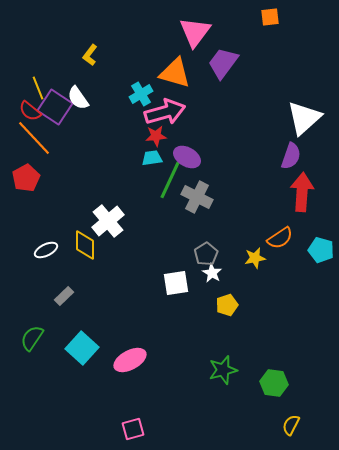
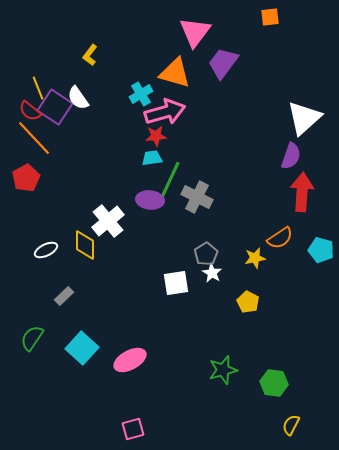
purple ellipse: moved 37 px left, 43 px down; rotated 24 degrees counterclockwise
yellow pentagon: moved 21 px right, 3 px up; rotated 25 degrees counterclockwise
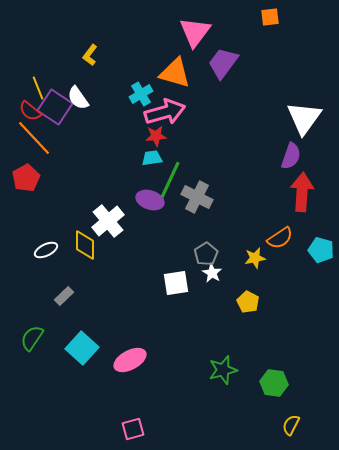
white triangle: rotated 12 degrees counterclockwise
purple ellipse: rotated 12 degrees clockwise
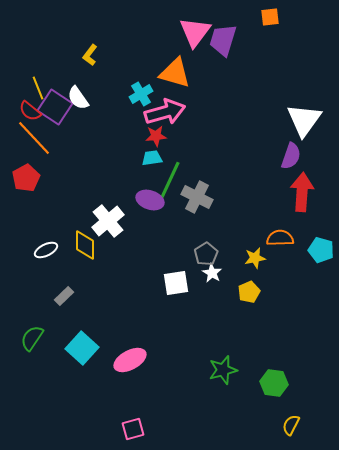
purple trapezoid: moved 23 px up; rotated 20 degrees counterclockwise
white triangle: moved 2 px down
orange semicircle: rotated 148 degrees counterclockwise
yellow pentagon: moved 1 px right, 10 px up; rotated 20 degrees clockwise
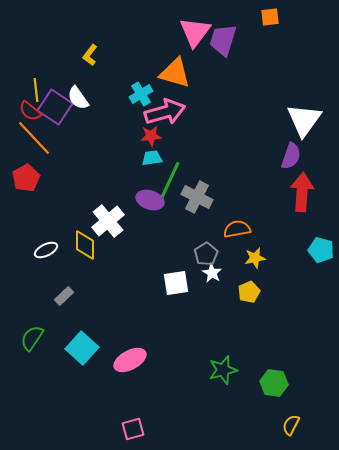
yellow line: moved 2 px left, 2 px down; rotated 15 degrees clockwise
red star: moved 5 px left
orange semicircle: moved 43 px left, 9 px up; rotated 8 degrees counterclockwise
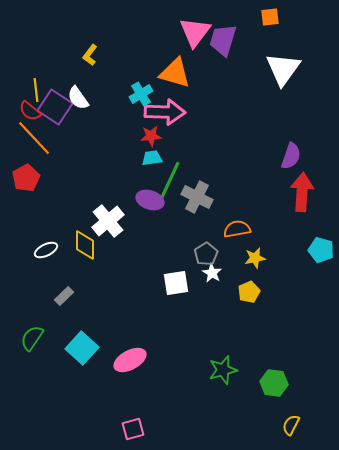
pink arrow: rotated 18 degrees clockwise
white triangle: moved 21 px left, 51 px up
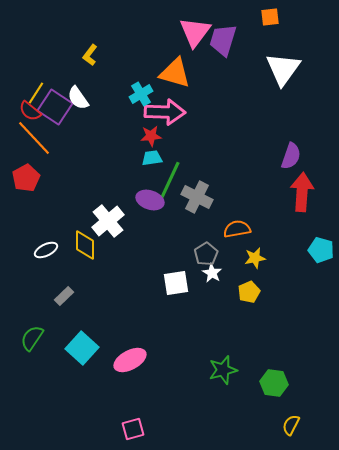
yellow line: moved 3 px down; rotated 40 degrees clockwise
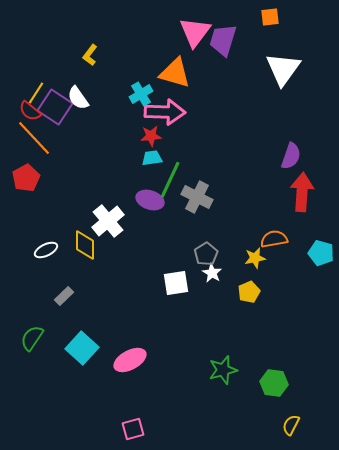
orange semicircle: moved 37 px right, 10 px down
cyan pentagon: moved 3 px down
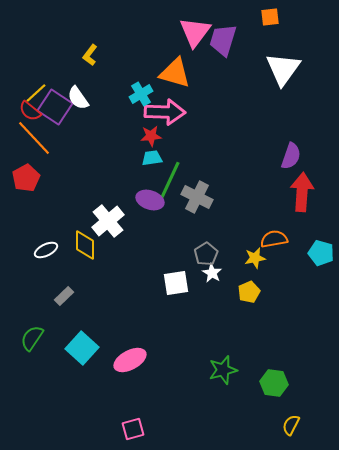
yellow line: rotated 15 degrees clockwise
